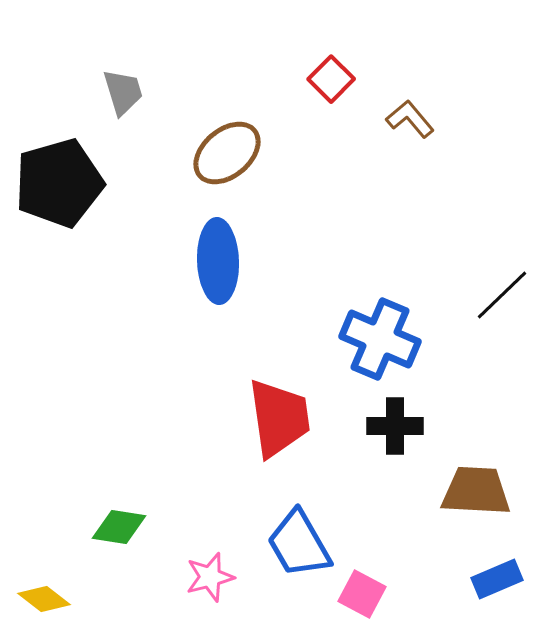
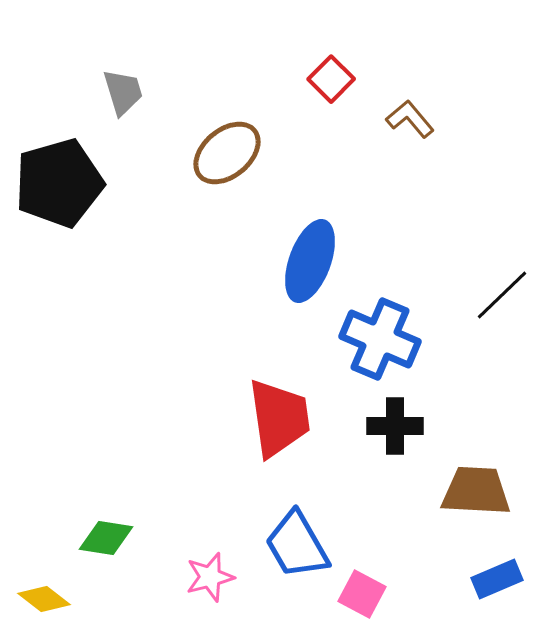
blue ellipse: moved 92 px right; rotated 22 degrees clockwise
green diamond: moved 13 px left, 11 px down
blue trapezoid: moved 2 px left, 1 px down
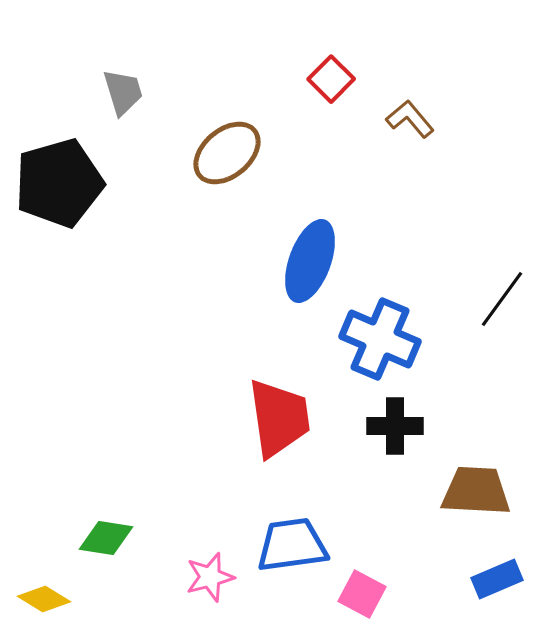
black line: moved 4 px down; rotated 10 degrees counterclockwise
blue trapezoid: moved 5 px left; rotated 112 degrees clockwise
yellow diamond: rotated 6 degrees counterclockwise
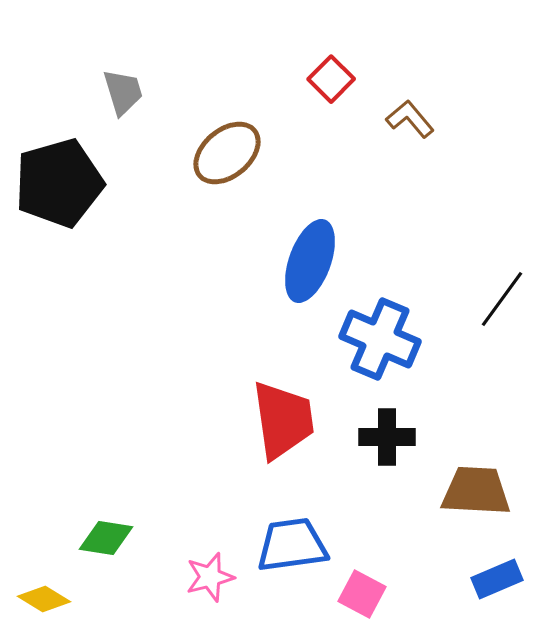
red trapezoid: moved 4 px right, 2 px down
black cross: moved 8 px left, 11 px down
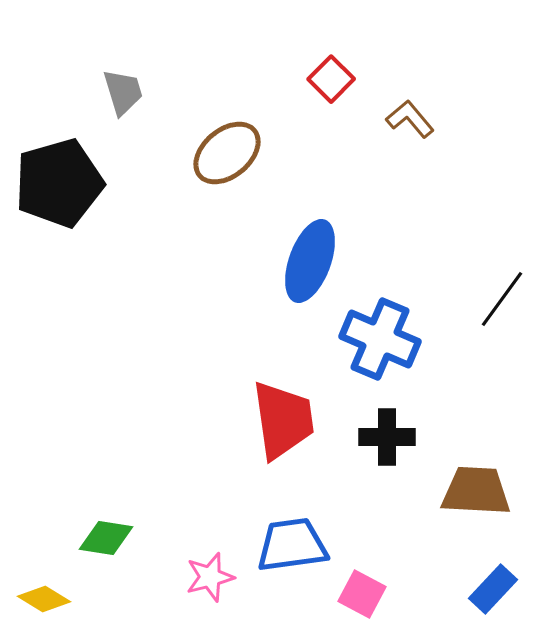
blue rectangle: moved 4 px left, 10 px down; rotated 24 degrees counterclockwise
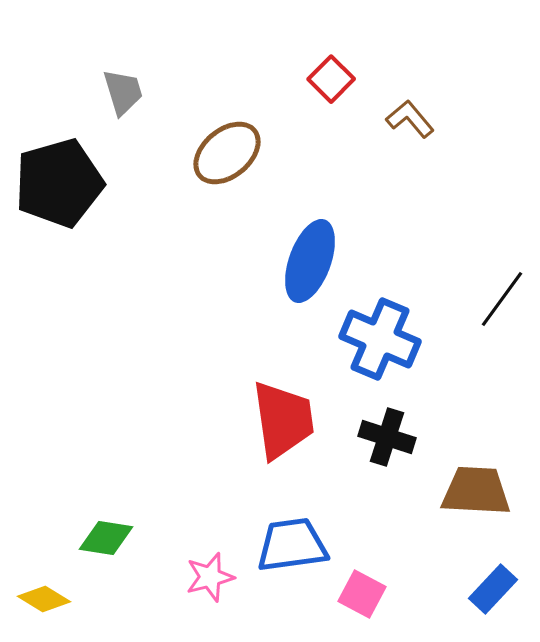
black cross: rotated 18 degrees clockwise
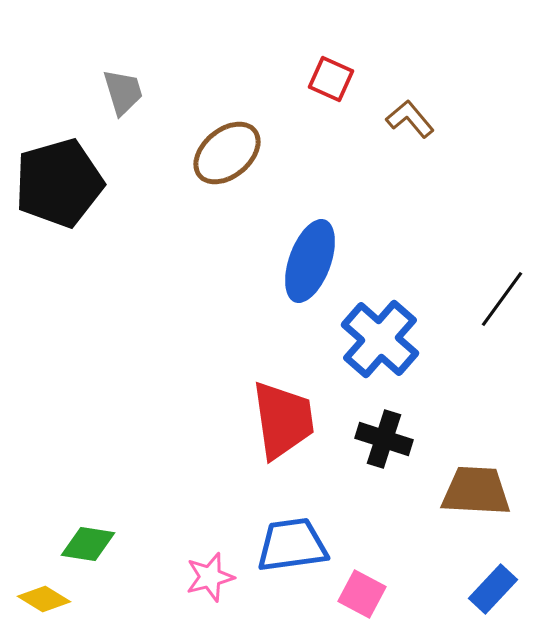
red square: rotated 21 degrees counterclockwise
blue cross: rotated 18 degrees clockwise
black cross: moved 3 px left, 2 px down
green diamond: moved 18 px left, 6 px down
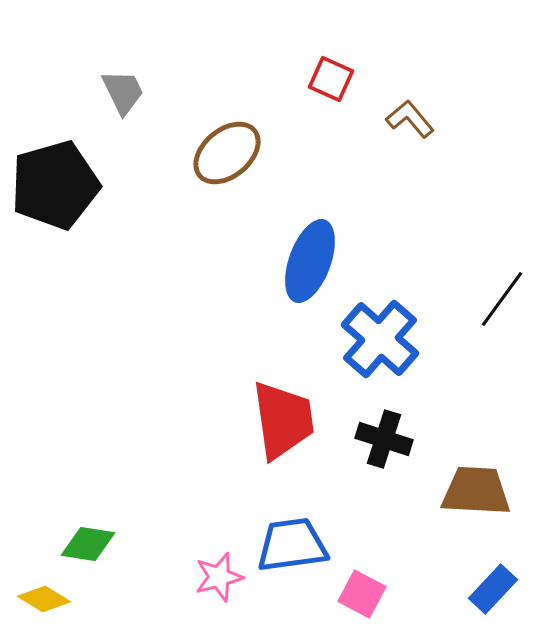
gray trapezoid: rotated 9 degrees counterclockwise
black pentagon: moved 4 px left, 2 px down
pink star: moved 9 px right
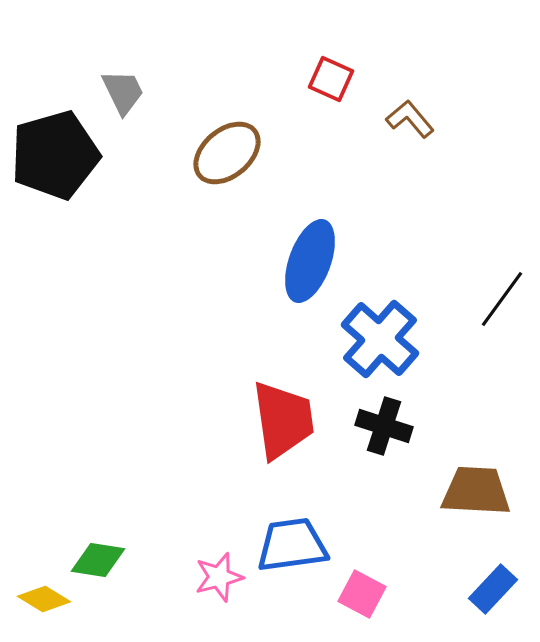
black pentagon: moved 30 px up
black cross: moved 13 px up
green diamond: moved 10 px right, 16 px down
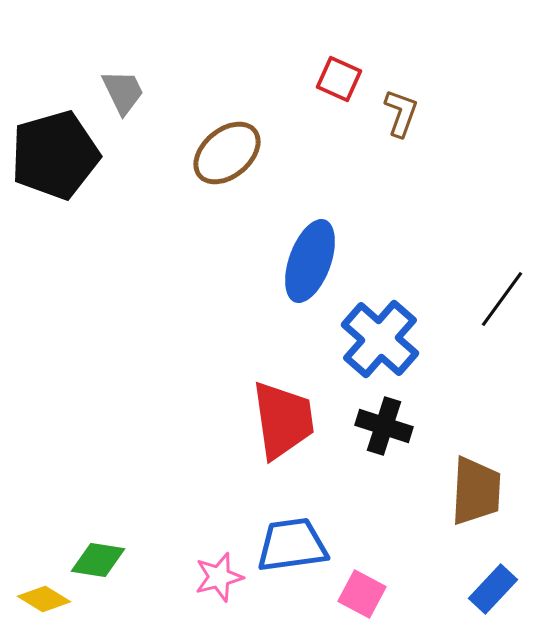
red square: moved 8 px right
brown L-shape: moved 9 px left, 6 px up; rotated 60 degrees clockwise
brown trapezoid: rotated 90 degrees clockwise
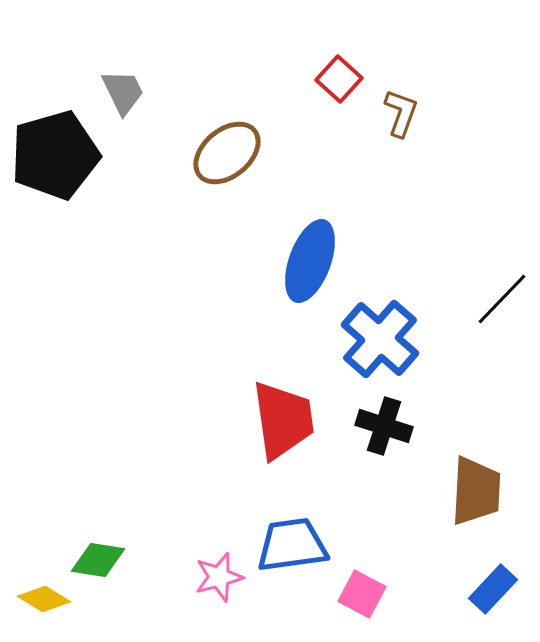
red square: rotated 18 degrees clockwise
black line: rotated 8 degrees clockwise
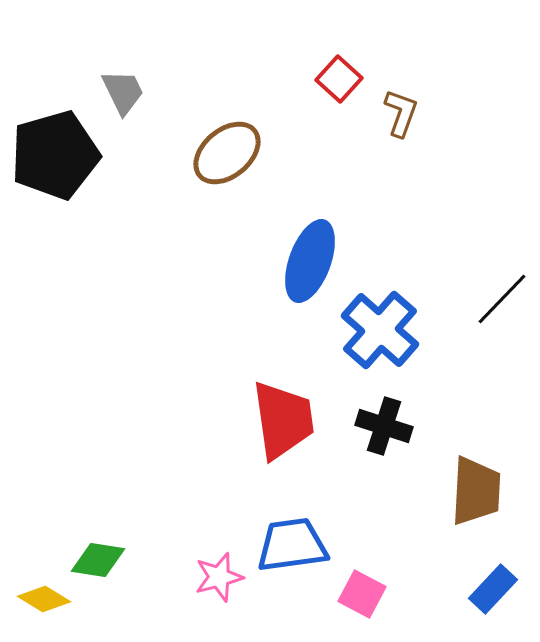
blue cross: moved 9 px up
